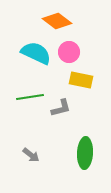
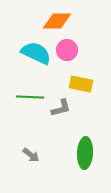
orange diamond: rotated 36 degrees counterclockwise
pink circle: moved 2 px left, 2 px up
yellow rectangle: moved 4 px down
green line: rotated 12 degrees clockwise
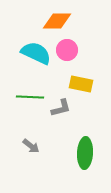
gray arrow: moved 9 px up
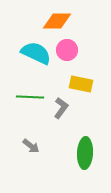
gray L-shape: rotated 40 degrees counterclockwise
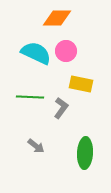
orange diamond: moved 3 px up
pink circle: moved 1 px left, 1 px down
gray arrow: moved 5 px right
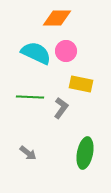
gray arrow: moved 8 px left, 7 px down
green ellipse: rotated 8 degrees clockwise
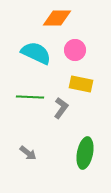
pink circle: moved 9 px right, 1 px up
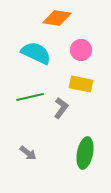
orange diamond: rotated 8 degrees clockwise
pink circle: moved 6 px right
green line: rotated 16 degrees counterclockwise
